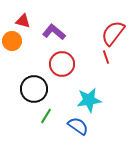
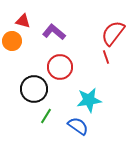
red circle: moved 2 px left, 3 px down
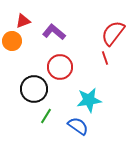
red triangle: rotated 35 degrees counterclockwise
red line: moved 1 px left, 1 px down
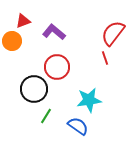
red circle: moved 3 px left
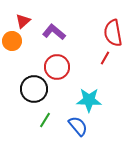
red triangle: rotated 21 degrees counterclockwise
red semicircle: rotated 48 degrees counterclockwise
red line: rotated 48 degrees clockwise
cyan star: rotated 10 degrees clockwise
green line: moved 1 px left, 4 px down
blue semicircle: rotated 15 degrees clockwise
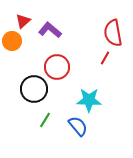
purple L-shape: moved 4 px left, 2 px up
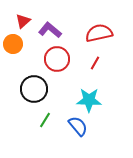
red semicircle: moved 14 px left; rotated 88 degrees clockwise
orange circle: moved 1 px right, 3 px down
red line: moved 10 px left, 5 px down
red circle: moved 8 px up
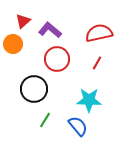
red line: moved 2 px right
